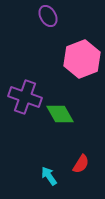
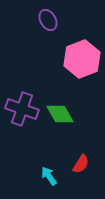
purple ellipse: moved 4 px down
purple cross: moved 3 px left, 12 px down
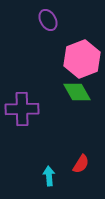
purple cross: rotated 20 degrees counterclockwise
green diamond: moved 17 px right, 22 px up
cyan arrow: rotated 30 degrees clockwise
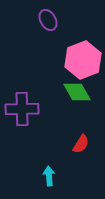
pink hexagon: moved 1 px right, 1 px down
red semicircle: moved 20 px up
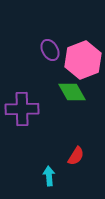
purple ellipse: moved 2 px right, 30 px down
green diamond: moved 5 px left
red semicircle: moved 5 px left, 12 px down
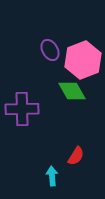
green diamond: moved 1 px up
cyan arrow: moved 3 px right
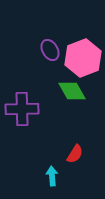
pink hexagon: moved 2 px up
red semicircle: moved 1 px left, 2 px up
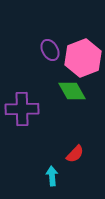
red semicircle: rotated 12 degrees clockwise
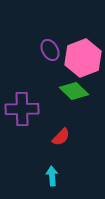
green diamond: moved 2 px right; rotated 16 degrees counterclockwise
red semicircle: moved 14 px left, 17 px up
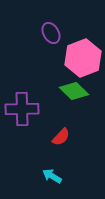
purple ellipse: moved 1 px right, 17 px up
cyan arrow: rotated 54 degrees counterclockwise
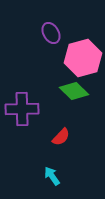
pink hexagon: rotated 6 degrees clockwise
cyan arrow: rotated 24 degrees clockwise
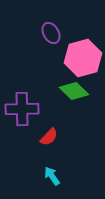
red semicircle: moved 12 px left
